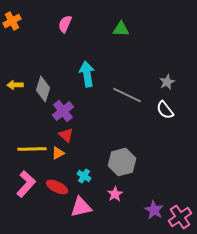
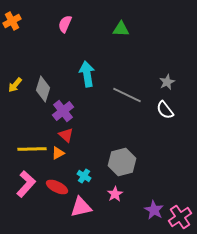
yellow arrow: rotated 49 degrees counterclockwise
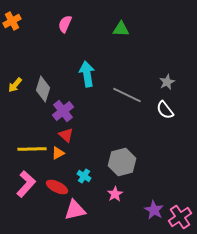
pink triangle: moved 6 px left, 3 px down
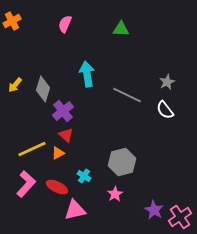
yellow line: rotated 24 degrees counterclockwise
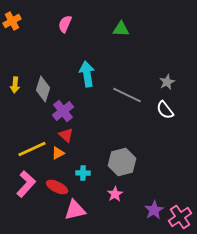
yellow arrow: rotated 35 degrees counterclockwise
cyan cross: moved 1 px left, 3 px up; rotated 32 degrees counterclockwise
purple star: rotated 12 degrees clockwise
